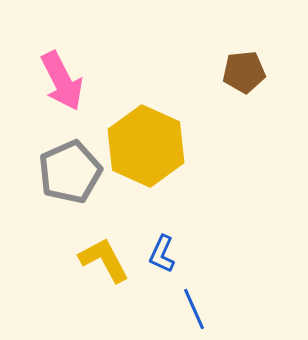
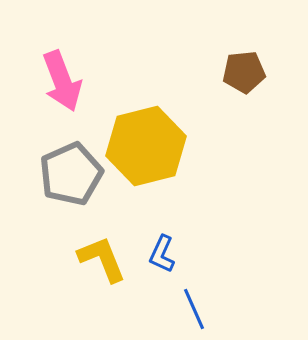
pink arrow: rotated 6 degrees clockwise
yellow hexagon: rotated 22 degrees clockwise
gray pentagon: moved 1 px right, 2 px down
yellow L-shape: moved 2 px left, 1 px up; rotated 6 degrees clockwise
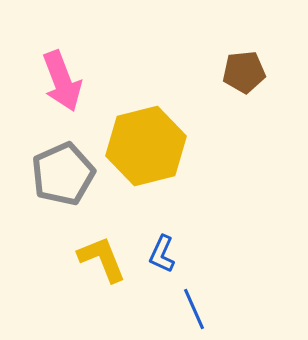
gray pentagon: moved 8 px left
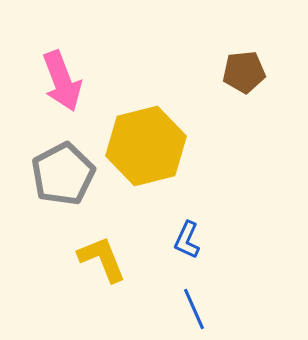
gray pentagon: rotated 4 degrees counterclockwise
blue L-shape: moved 25 px right, 14 px up
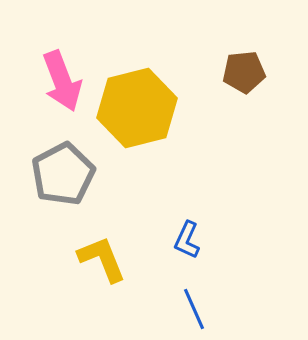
yellow hexagon: moved 9 px left, 38 px up
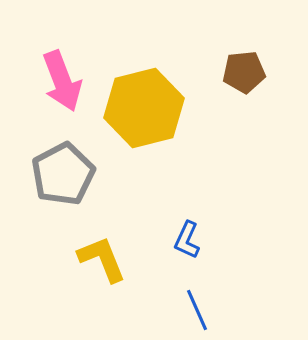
yellow hexagon: moved 7 px right
blue line: moved 3 px right, 1 px down
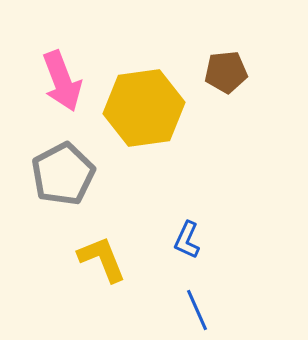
brown pentagon: moved 18 px left
yellow hexagon: rotated 6 degrees clockwise
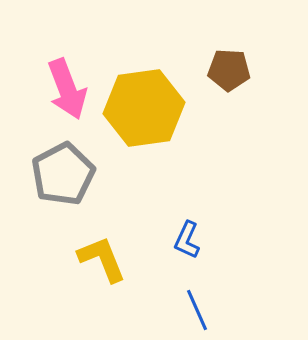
brown pentagon: moved 3 px right, 2 px up; rotated 9 degrees clockwise
pink arrow: moved 5 px right, 8 px down
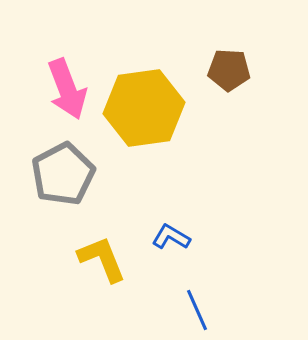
blue L-shape: moved 16 px left, 3 px up; rotated 96 degrees clockwise
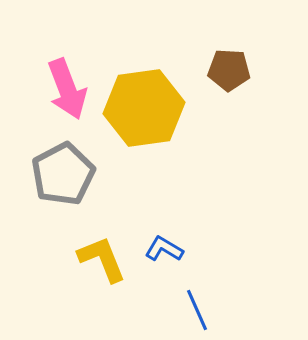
blue L-shape: moved 7 px left, 12 px down
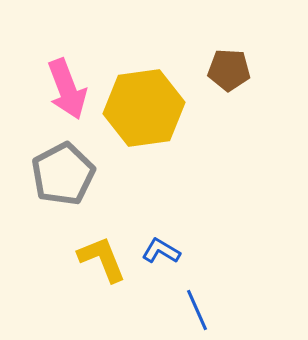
blue L-shape: moved 3 px left, 2 px down
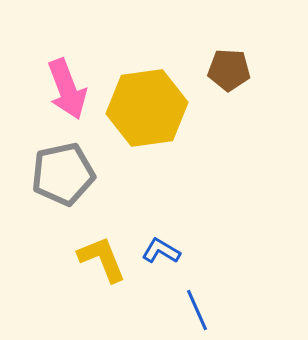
yellow hexagon: moved 3 px right
gray pentagon: rotated 16 degrees clockwise
